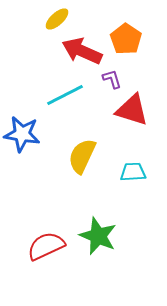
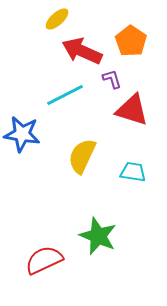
orange pentagon: moved 5 px right, 2 px down
cyan trapezoid: rotated 12 degrees clockwise
red semicircle: moved 2 px left, 14 px down
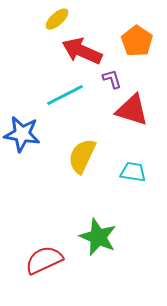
orange pentagon: moved 6 px right
green star: moved 1 px down
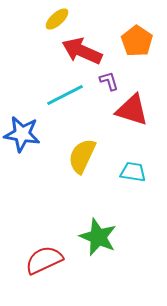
purple L-shape: moved 3 px left, 2 px down
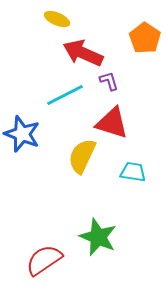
yellow ellipse: rotated 65 degrees clockwise
orange pentagon: moved 8 px right, 3 px up
red arrow: moved 1 px right, 2 px down
red triangle: moved 20 px left, 13 px down
blue star: rotated 12 degrees clockwise
red semicircle: rotated 9 degrees counterclockwise
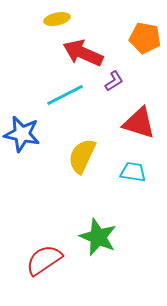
yellow ellipse: rotated 35 degrees counterclockwise
orange pentagon: rotated 24 degrees counterclockwise
purple L-shape: moved 5 px right; rotated 75 degrees clockwise
red triangle: moved 27 px right
blue star: rotated 9 degrees counterclockwise
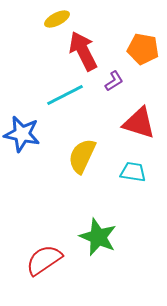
yellow ellipse: rotated 15 degrees counterclockwise
orange pentagon: moved 2 px left, 11 px down
red arrow: moved 2 px up; rotated 39 degrees clockwise
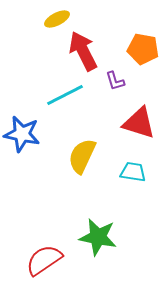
purple L-shape: moved 1 px right; rotated 105 degrees clockwise
green star: rotated 12 degrees counterclockwise
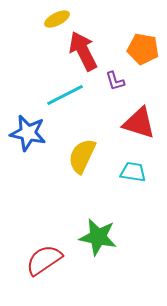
blue star: moved 6 px right, 1 px up
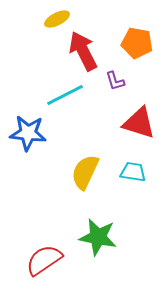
orange pentagon: moved 6 px left, 6 px up
blue star: rotated 6 degrees counterclockwise
yellow semicircle: moved 3 px right, 16 px down
